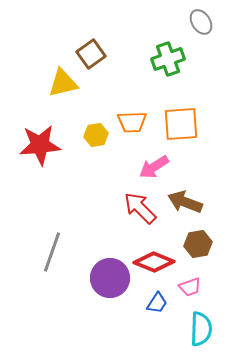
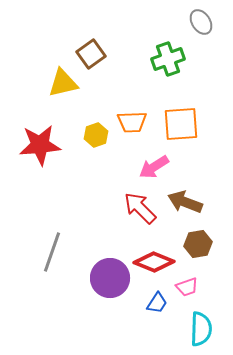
yellow hexagon: rotated 10 degrees counterclockwise
pink trapezoid: moved 3 px left
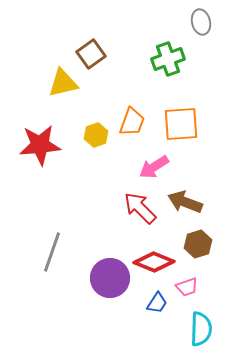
gray ellipse: rotated 20 degrees clockwise
orange trapezoid: rotated 68 degrees counterclockwise
brown hexagon: rotated 8 degrees counterclockwise
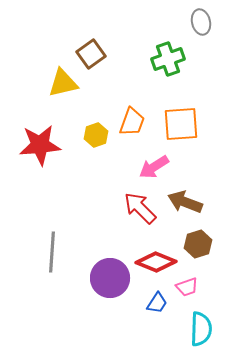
gray line: rotated 15 degrees counterclockwise
red diamond: moved 2 px right
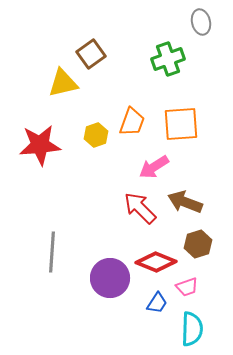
cyan semicircle: moved 9 px left
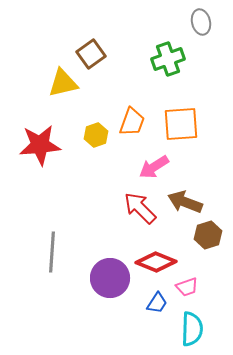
brown hexagon: moved 10 px right, 9 px up
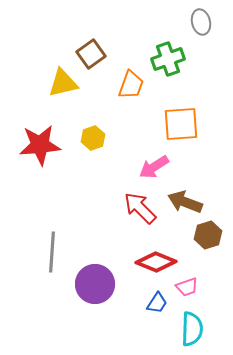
orange trapezoid: moved 1 px left, 37 px up
yellow hexagon: moved 3 px left, 3 px down
purple circle: moved 15 px left, 6 px down
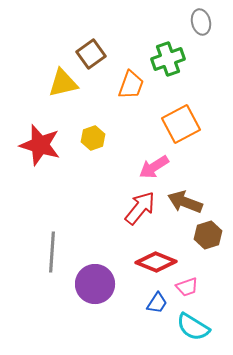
orange square: rotated 24 degrees counterclockwise
red star: rotated 21 degrees clockwise
red arrow: rotated 84 degrees clockwise
cyan semicircle: moved 1 px right, 2 px up; rotated 120 degrees clockwise
